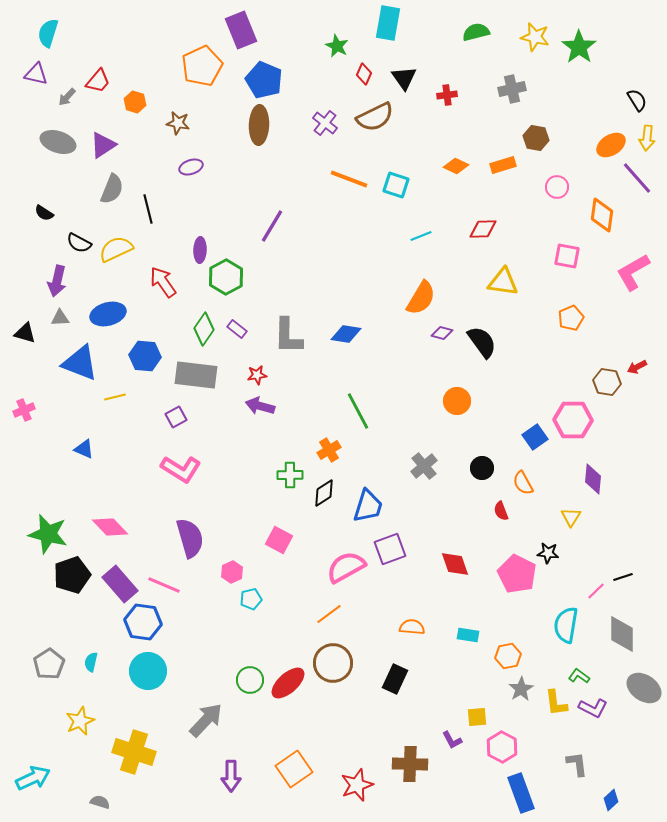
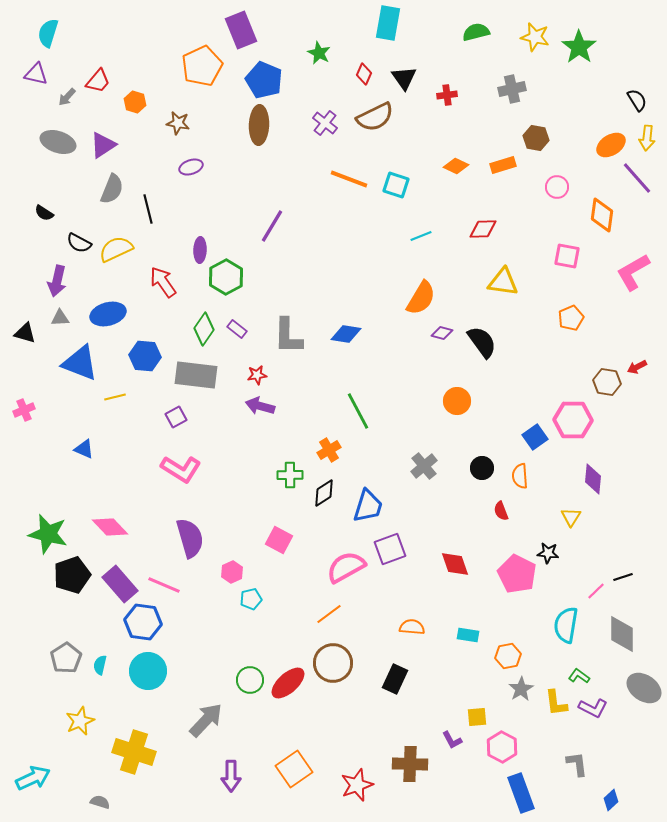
green star at (337, 46): moved 18 px left, 7 px down
orange semicircle at (523, 483): moved 3 px left, 7 px up; rotated 25 degrees clockwise
cyan semicircle at (91, 662): moved 9 px right, 3 px down
gray pentagon at (49, 664): moved 17 px right, 6 px up
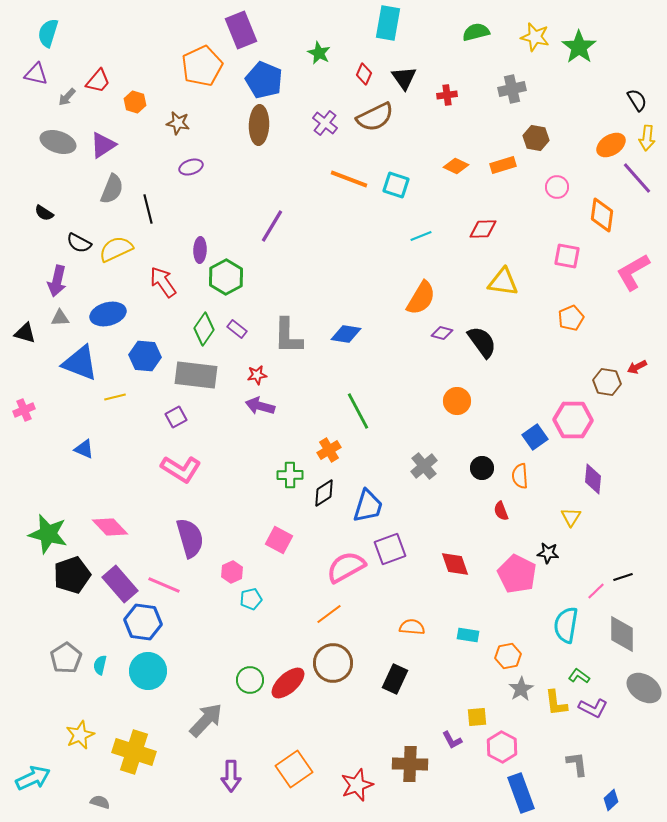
yellow star at (80, 721): moved 14 px down
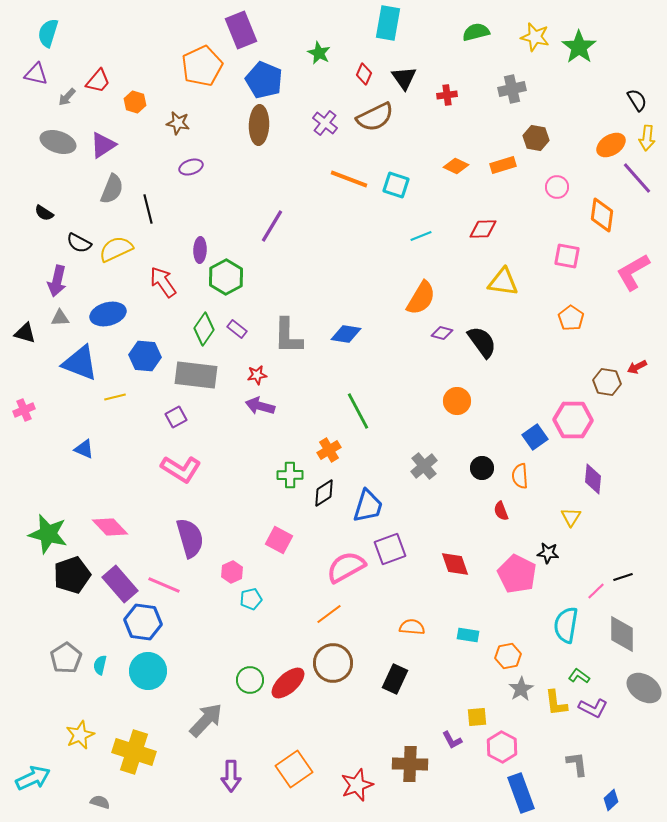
orange pentagon at (571, 318): rotated 15 degrees counterclockwise
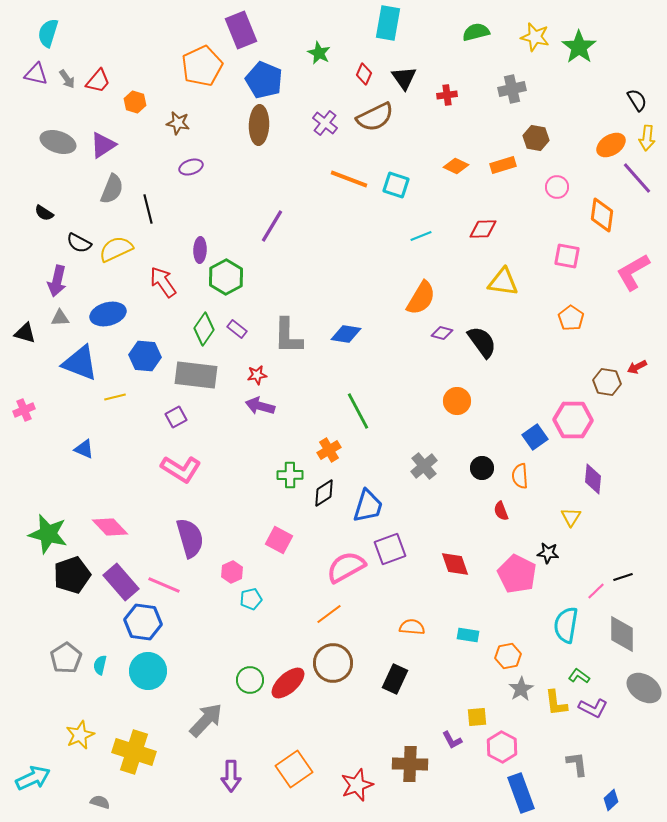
gray arrow at (67, 97): moved 18 px up; rotated 78 degrees counterclockwise
purple rectangle at (120, 584): moved 1 px right, 2 px up
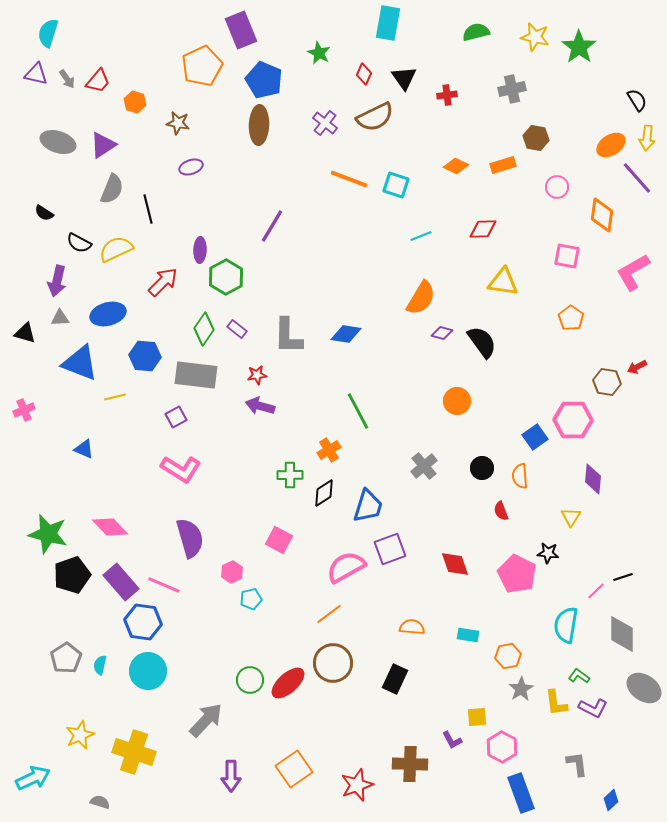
red arrow at (163, 282): rotated 80 degrees clockwise
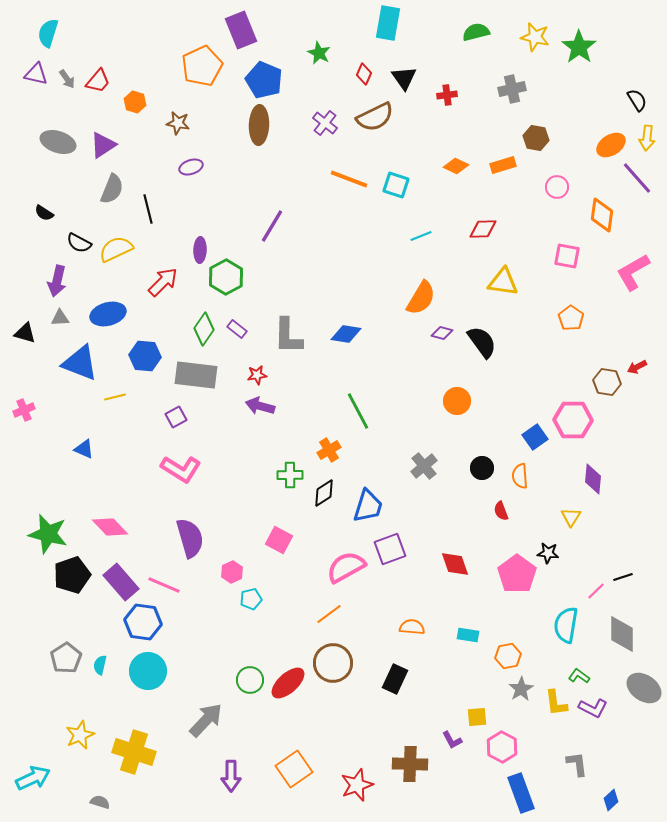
pink pentagon at (517, 574): rotated 9 degrees clockwise
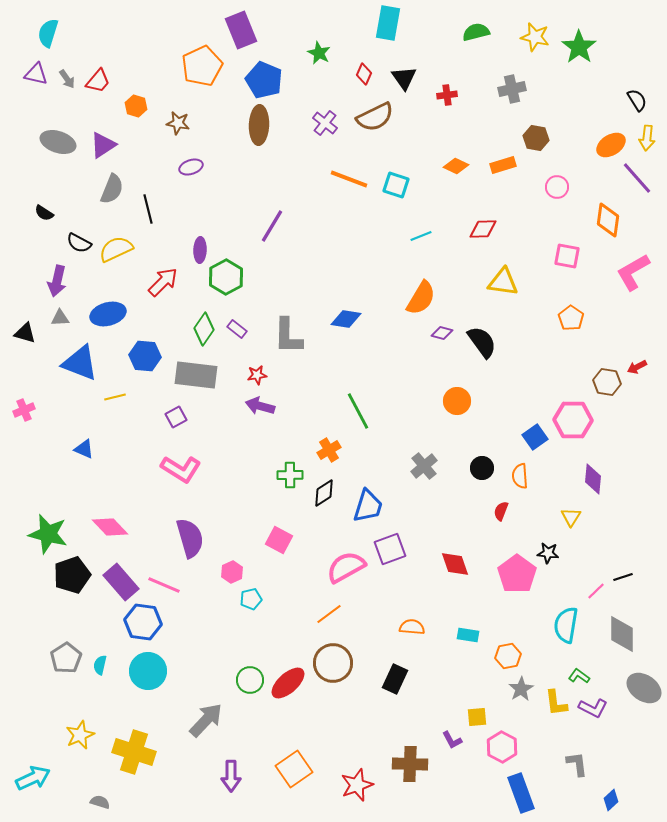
orange hexagon at (135, 102): moved 1 px right, 4 px down
orange diamond at (602, 215): moved 6 px right, 5 px down
blue diamond at (346, 334): moved 15 px up
red semicircle at (501, 511): rotated 42 degrees clockwise
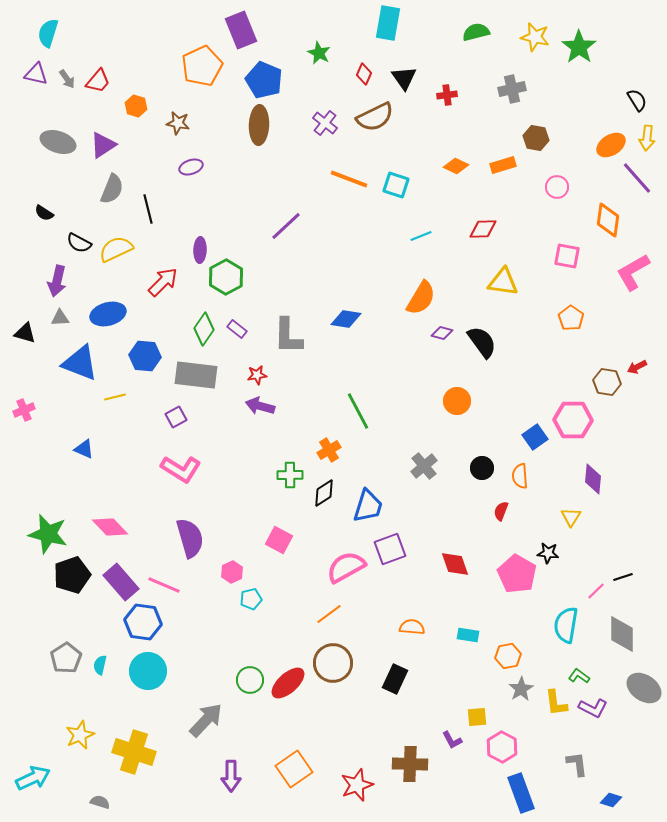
purple line at (272, 226): moved 14 px right; rotated 16 degrees clockwise
pink pentagon at (517, 574): rotated 6 degrees counterclockwise
blue diamond at (611, 800): rotated 60 degrees clockwise
